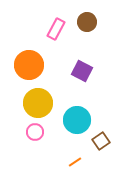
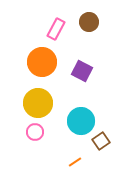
brown circle: moved 2 px right
orange circle: moved 13 px right, 3 px up
cyan circle: moved 4 px right, 1 px down
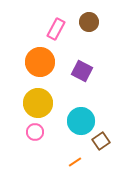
orange circle: moved 2 px left
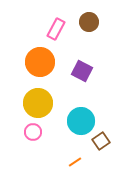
pink circle: moved 2 px left
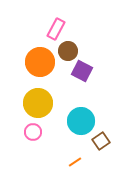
brown circle: moved 21 px left, 29 px down
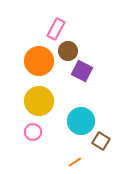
orange circle: moved 1 px left, 1 px up
yellow circle: moved 1 px right, 2 px up
brown square: rotated 24 degrees counterclockwise
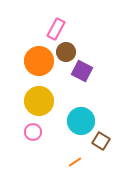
brown circle: moved 2 px left, 1 px down
